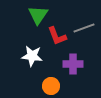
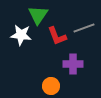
white star: moved 11 px left, 21 px up
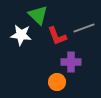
green triangle: rotated 20 degrees counterclockwise
purple cross: moved 2 px left, 2 px up
orange circle: moved 6 px right, 4 px up
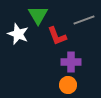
green triangle: rotated 15 degrees clockwise
gray line: moved 8 px up
white star: moved 3 px left, 1 px up; rotated 15 degrees clockwise
orange circle: moved 11 px right, 3 px down
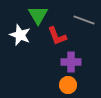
gray line: rotated 40 degrees clockwise
white star: moved 2 px right, 1 px down
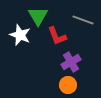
green triangle: moved 1 px down
gray line: moved 1 px left
purple cross: rotated 30 degrees counterclockwise
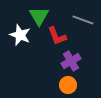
green triangle: moved 1 px right
purple cross: moved 1 px up
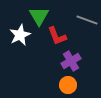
gray line: moved 4 px right
white star: rotated 25 degrees clockwise
